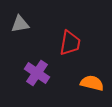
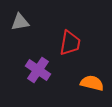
gray triangle: moved 2 px up
purple cross: moved 1 px right, 3 px up
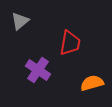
gray triangle: moved 1 px up; rotated 30 degrees counterclockwise
orange semicircle: rotated 30 degrees counterclockwise
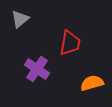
gray triangle: moved 2 px up
purple cross: moved 1 px left, 1 px up
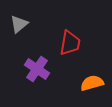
gray triangle: moved 1 px left, 5 px down
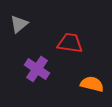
red trapezoid: rotated 92 degrees counterclockwise
orange semicircle: moved 1 px down; rotated 30 degrees clockwise
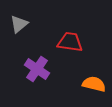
red trapezoid: moved 1 px up
orange semicircle: moved 2 px right
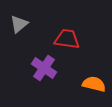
red trapezoid: moved 3 px left, 3 px up
purple cross: moved 7 px right, 1 px up
